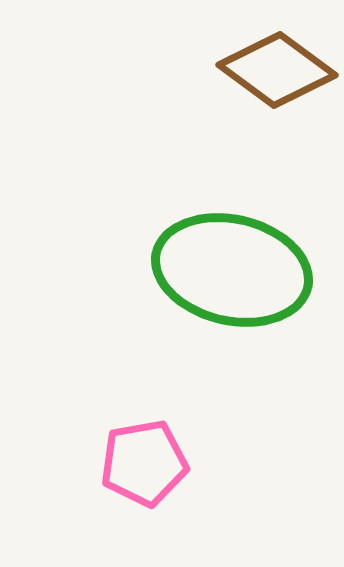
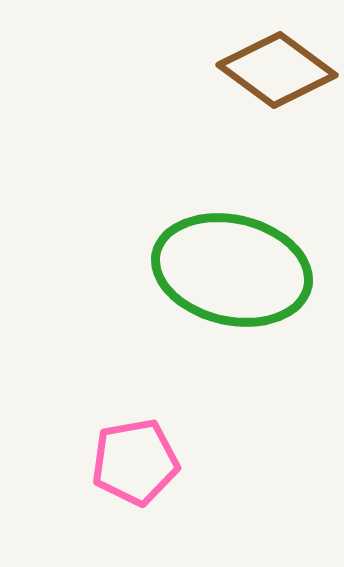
pink pentagon: moved 9 px left, 1 px up
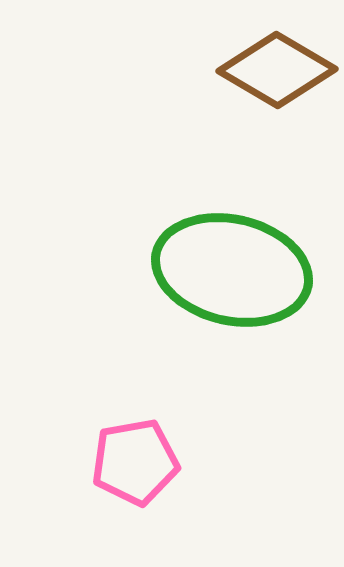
brown diamond: rotated 6 degrees counterclockwise
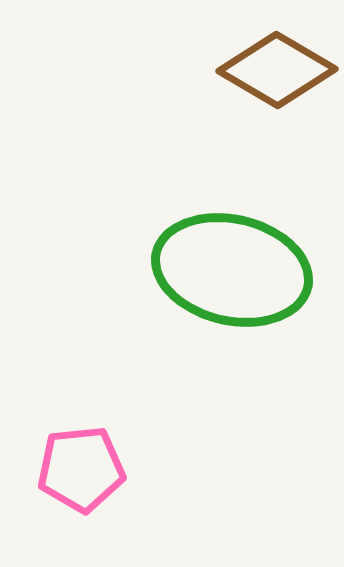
pink pentagon: moved 54 px left, 7 px down; rotated 4 degrees clockwise
